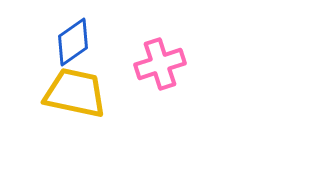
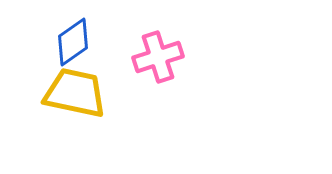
pink cross: moved 2 px left, 7 px up
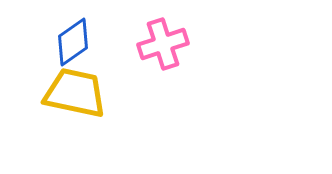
pink cross: moved 5 px right, 13 px up
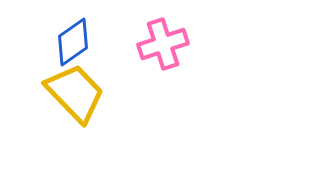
yellow trapezoid: rotated 34 degrees clockwise
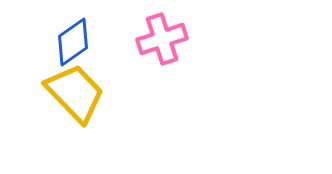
pink cross: moved 1 px left, 5 px up
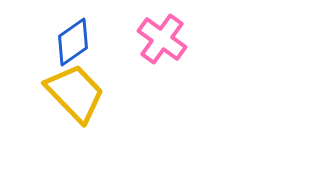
pink cross: rotated 36 degrees counterclockwise
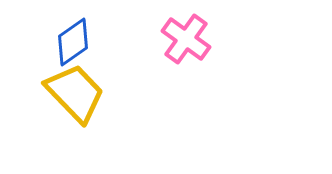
pink cross: moved 24 px right
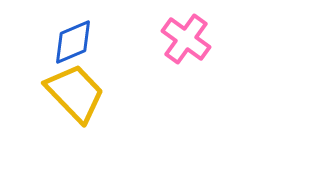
blue diamond: rotated 12 degrees clockwise
